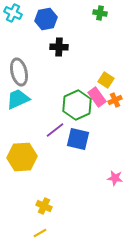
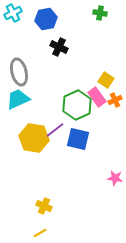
cyan cross: rotated 36 degrees clockwise
black cross: rotated 24 degrees clockwise
yellow hexagon: moved 12 px right, 19 px up; rotated 12 degrees clockwise
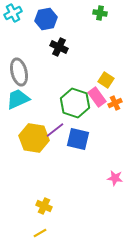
orange cross: moved 3 px down
green hexagon: moved 2 px left, 2 px up; rotated 16 degrees counterclockwise
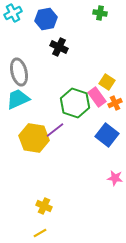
yellow square: moved 1 px right, 2 px down
blue square: moved 29 px right, 4 px up; rotated 25 degrees clockwise
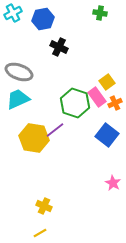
blue hexagon: moved 3 px left
gray ellipse: rotated 56 degrees counterclockwise
yellow square: rotated 21 degrees clockwise
pink star: moved 2 px left, 5 px down; rotated 21 degrees clockwise
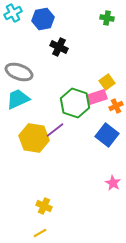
green cross: moved 7 px right, 5 px down
pink rectangle: rotated 72 degrees counterclockwise
orange cross: moved 1 px right, 3 px down
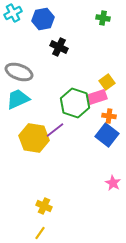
green cross: moved 4 px left
orange cross: moved 7 px left, 10 px down; rotated 32 degrees clockwise
yellow line: rotated 24 degrees counterclockwise
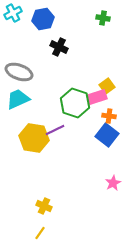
yellow square: moved 4 px down
purple line: rotated 12 degrees clockwise
pink star: rotated 14 degrees clockwise
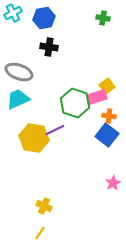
blue hexagon: moved 1 px right, 1 px up
black cross: moved 10 px left; rotated 18 degrees counterclockwise
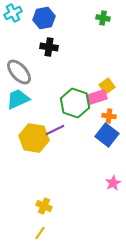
gray ellipse: rotated 28 degrees clockwise
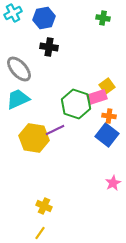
gray ellipse: moved 3 px up
green hexagon: moved 1 px right, 1 px down
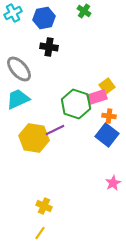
green cross: moved 19 px left, 7 px up; rotated 24 degrees clockwise
